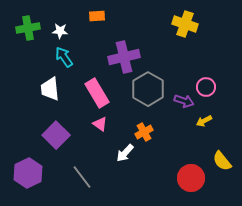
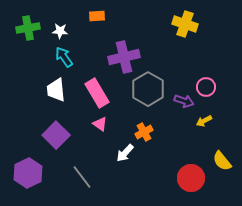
white trapezoid: moved 6 px right, 1 px down
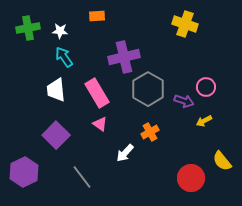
orange cross: moved 6 px right
purple hexagon: moved 4 px left, 1 px up
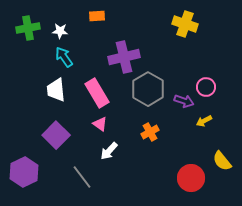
white arrow: moved 16 px left, 2 px up
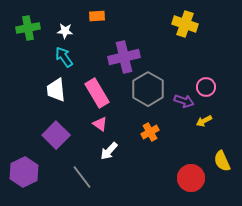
white star: moved 5 px right
yellow semicircle: rotated 15 degrees clockwise
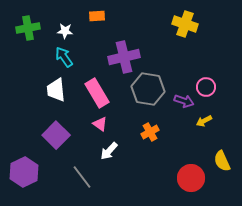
gray hexagon: rotated 20 degrees counterclockwise
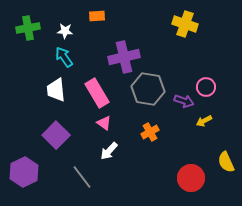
pink triangle: moved 4 px right, 1 px up
yellow semicircle: moved 4 px right, 1 px down
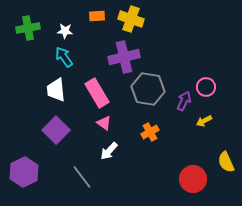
yellow cross: moved 54 px left, 5 px up
purple arrow: rotated 84 degrees counterclockwise
purple square: moved 5 px up
red circle: moved 2 px right, 1 px down
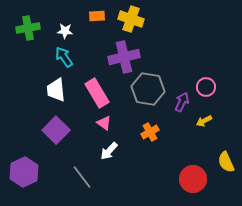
purple arrow: moved 2 px left, 1 px down
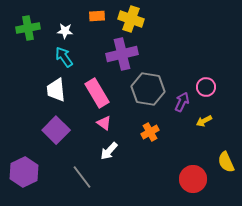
purple cross: moved 2 px left, 3 px up
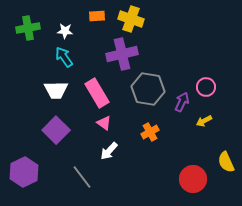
white trapezoid: rotated 85 degrees counterclockwise
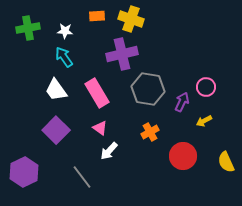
white trapezoid: rotated 55 degrees clockwise
pink triangle: moved 4 px left, 5 px down
red circle: moved 10 px left, 23 px up
